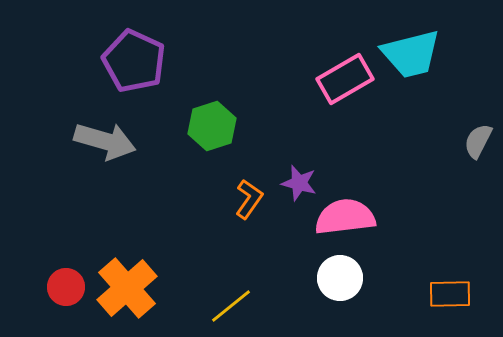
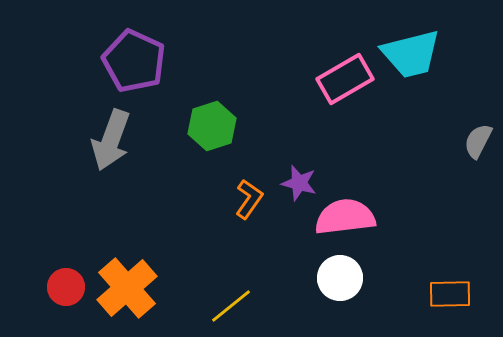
gray arrow: moved 6 px right, 1 px up; rotated 94 degrees clockwise
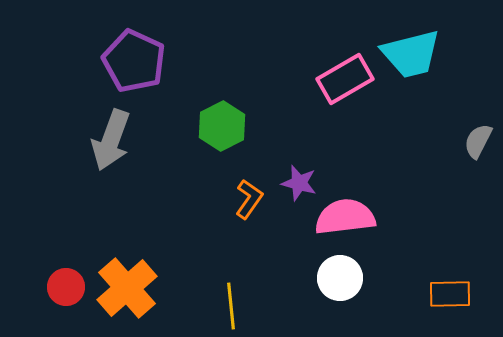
green hexagon: moved 10 px right; rotated 9 degrees counterclockwise
yellow line: rotated 57 degrees counterclockwise
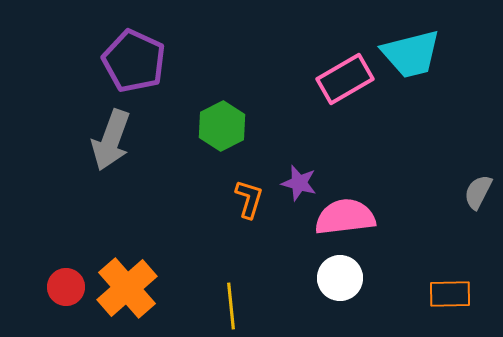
gray semicircle: moved 51 px down
orange L-shape: rotated 18 degrees counterclockwise
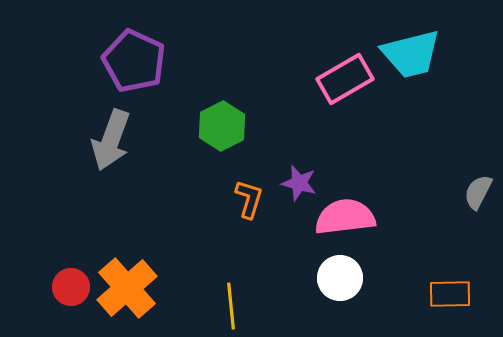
red circle: moved 5 px right
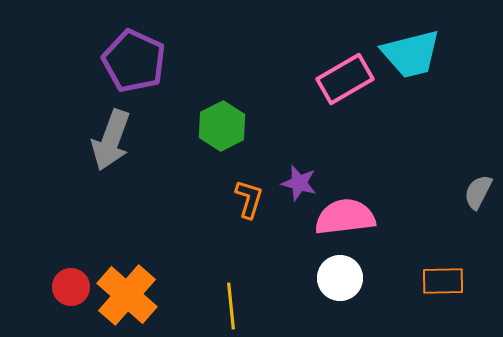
orange cross: moved 7 px down; rotated 8 degrees counterclockwise
orange rectangle: moved 7 px left, 13 px up
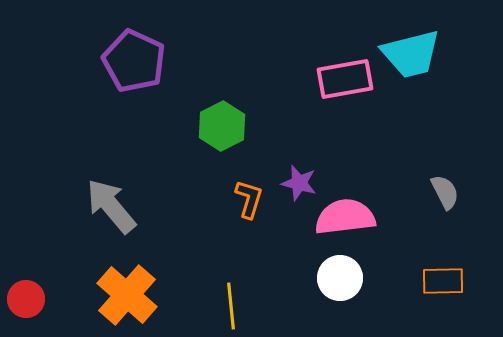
pink rectangle: rotated 20 degrees clockwise
gray arrow: moved 66 px down; rotated 120 degrees clockwise
gray semicircle: moved 33 px left; rotated 126 degrees clockwise
red circle: moved 45 px left, 12 px down
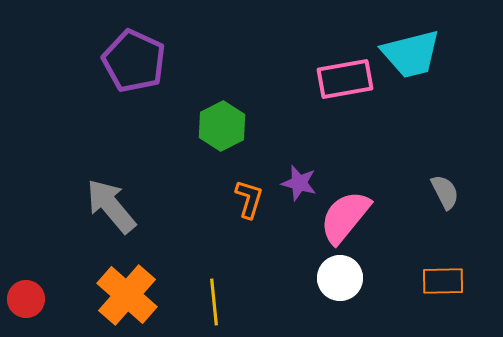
pink semicircle: rotated 44 degrees counterclockwise
yellow line: moved 17 px left, 4 px up
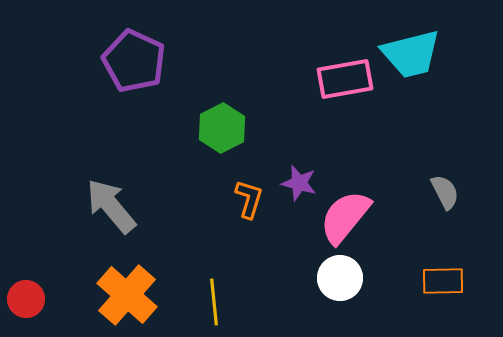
green hexagon: moved 2 px down
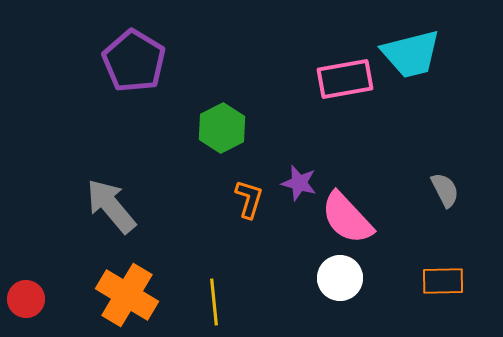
purple pentagon: rotated 6 degrees clockwise
gray semicircle: moved 2 px up
pink semicircle: moved 2 px right, 1 px down; rotated 82 degrees counterclockwise
orange cross: rotated 10 degrees counterclockwise
